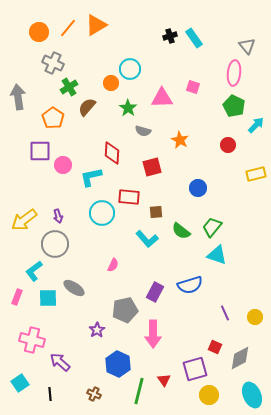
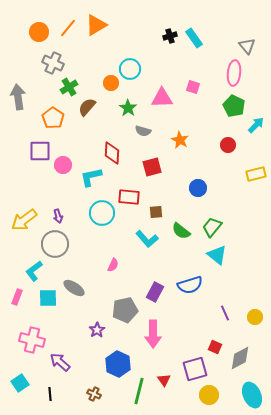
cyan triangle at (217, 255): rotated 20 degrees clockwise
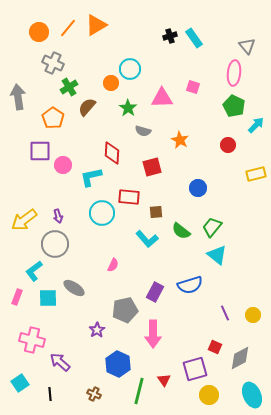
yellow circle at (255, 317): moved 2 px left, 2 px up
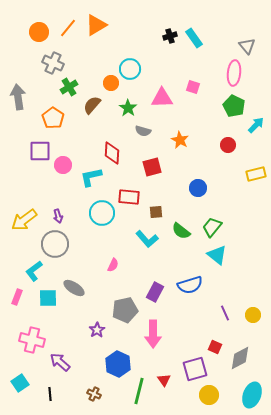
brown semicircle at (87, 107): moved 5 px right, 2 px up
cyan ellipse at (252, 395): rotated 45 degrees clockwise
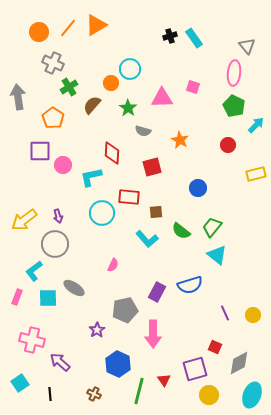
purple rectangle at (155, 292): moved 2 px right
gray diamond at (240, 358): moved 1 px left, 5 px down
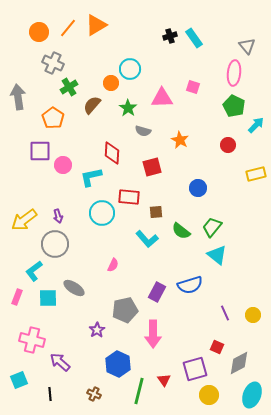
red square at (215, 347): moved 2 px right
cyan square at (20, 383): moved 1 px left, 3 px up; rotated 12 degrees clockwise
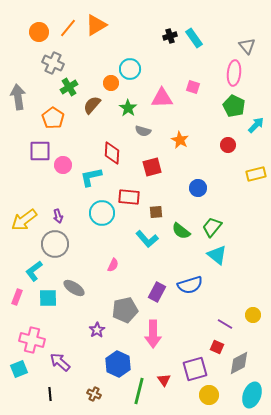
purple line at (225, 313): moved 11 px down; rotated 35 degrees counterclockwise
cyan square at (19, 380): moved 11 px up
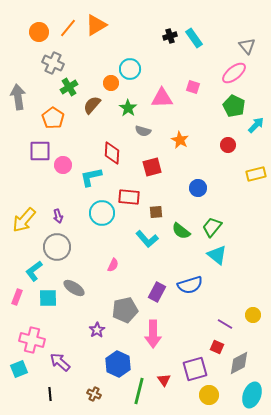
pink ellipse at (234, 73): rotated 45 degrees clockwise
yellow arrow at (24, 220): rotated 12 degrees counterclockwise
gray circle at (55, 244): moved 2 px right, 3 px down
